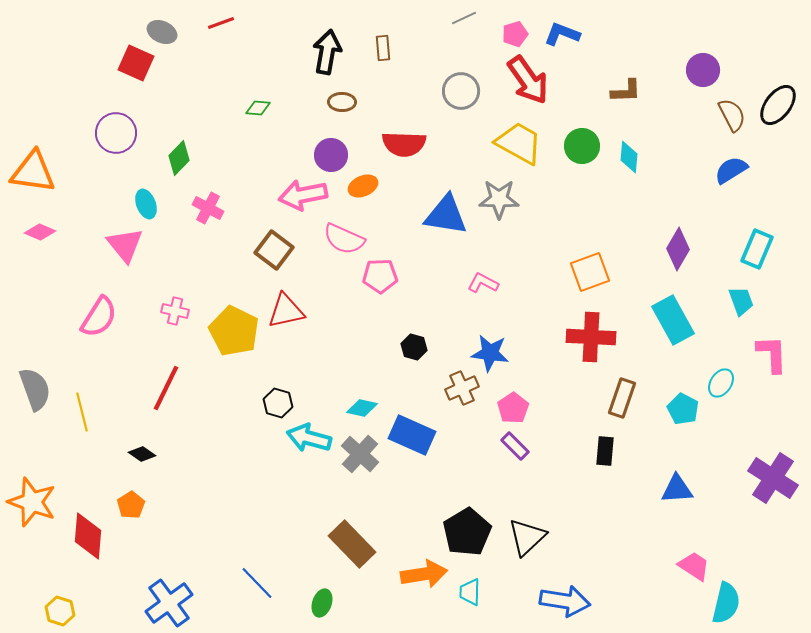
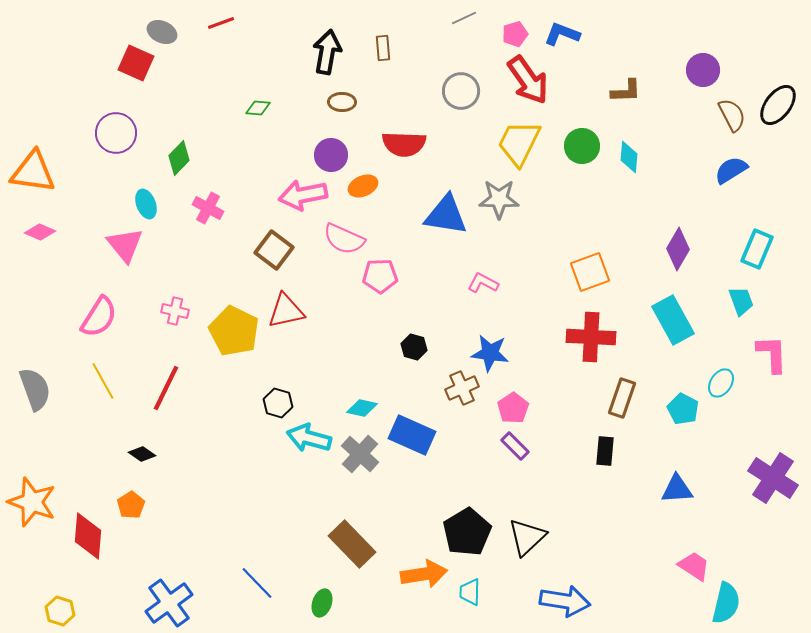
yellow trapezoid at (519, 143): rotated 93 degrees counterclockwise
yellow line at (82, 412): moved 21 px right, 31 px up; rotated 15 degrees counterclockwise
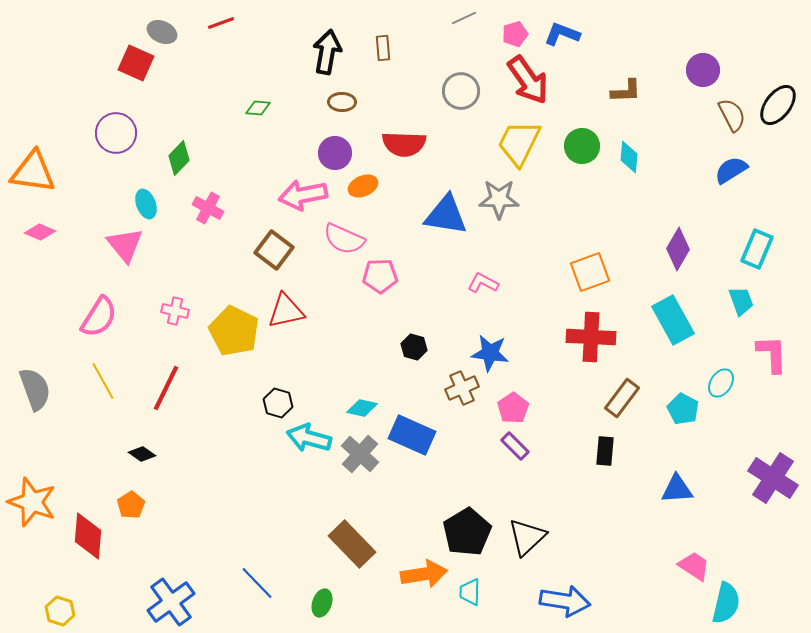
purple circle at (331, 155): moved 4 px right, 2 px up
brown rectangle at (622, 398): rotated 18 degrees clockwise
blue cross at (169, 603): moved 2 px right, 1 px up
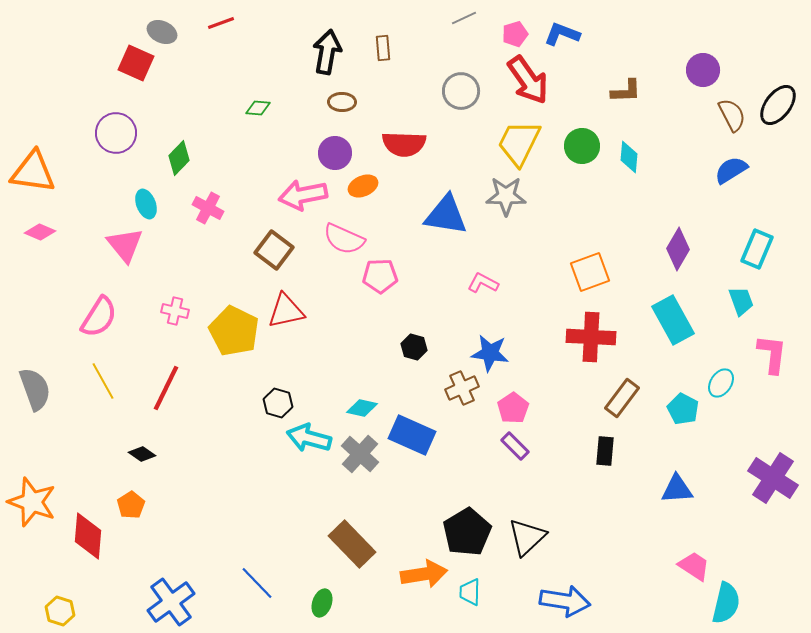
gray star at (499, 199): moved 7 px right, 3 px up
pink L-shape at (772, 354): rotated 9 degrees clockwise
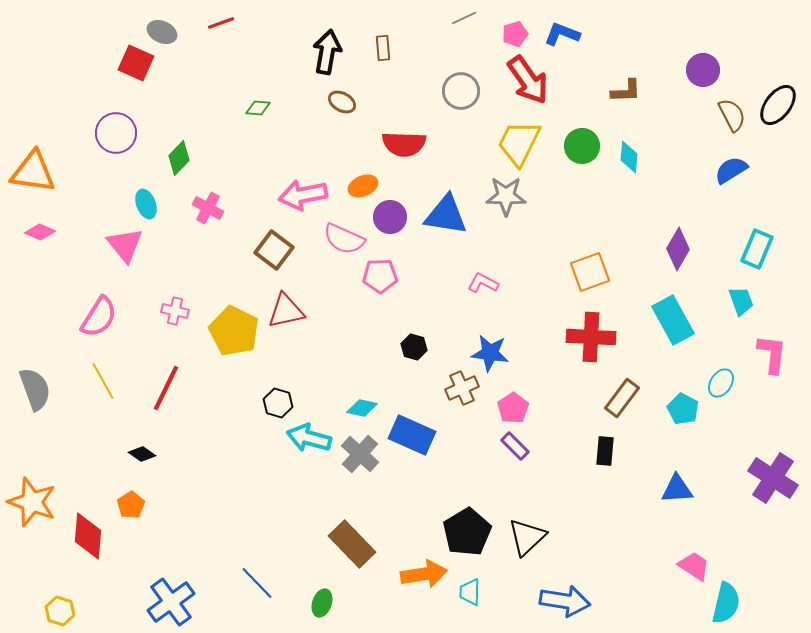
brown ellipse at (342, 102): rotated 28 degrees clockwise
purple circle at (335, 153): moved 55 px right, 64 px down
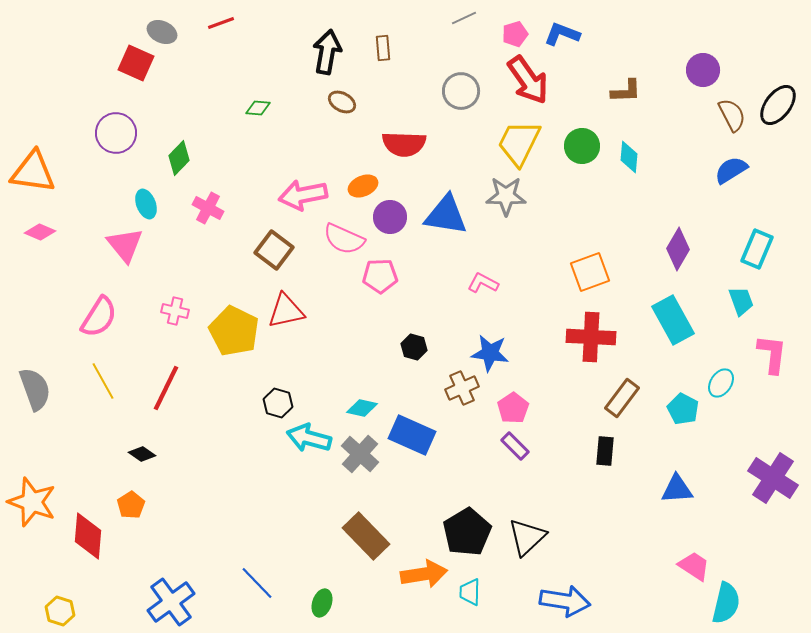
brown rectangle at (352, 544): moved 14 px right, 8 px up
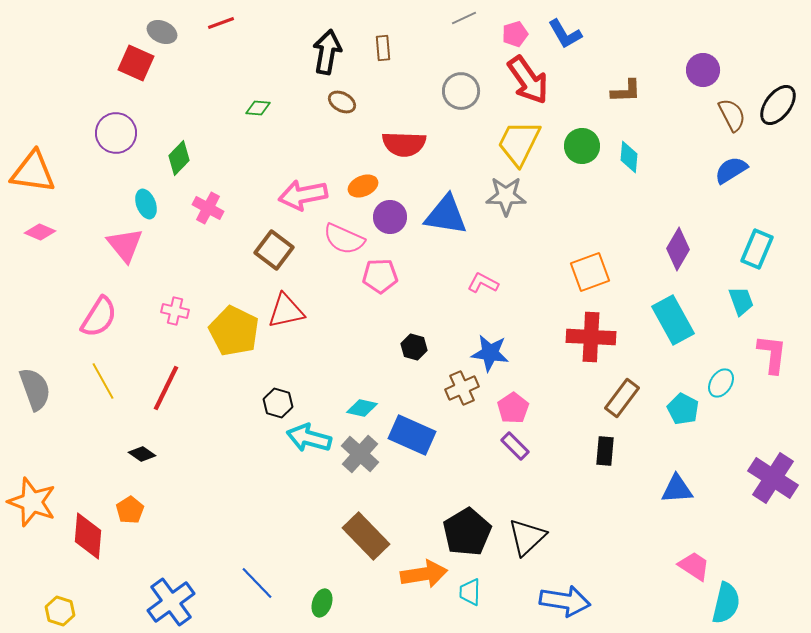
blue L-shape at (562, 34): moved 3 px right; rotated 141 degrees counterclockwise
orange pentagon at (131, 505): moved 1 px left, 5 px down
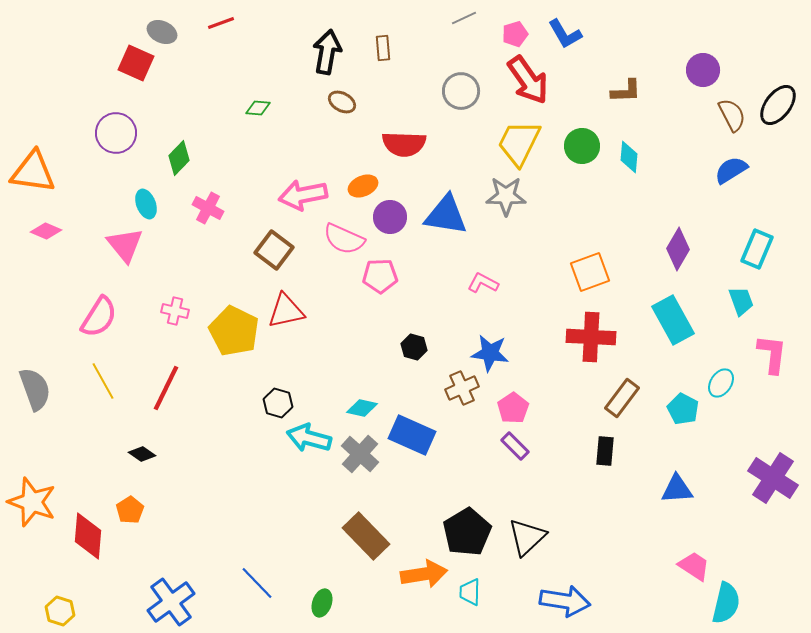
pink diamond at (40, 232): moved 6 px right, 1 px up
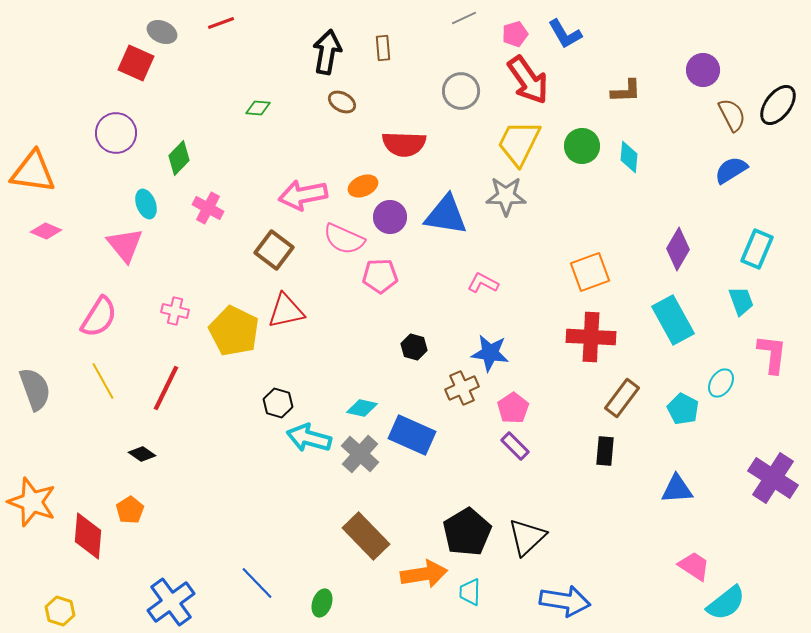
cyan semicircle at (726, 603): rotated 39 degrees clockwise
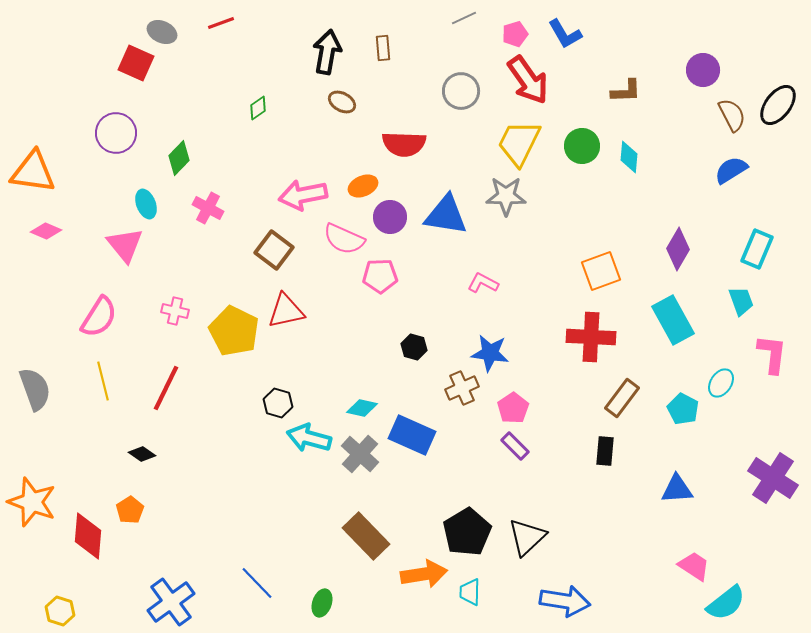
green diamond at (258, 108): rotated 40 degrees counterclockwise
orange square at (590, 272): moved 11 px right, 1 px up
yellow line at (103, 381): rotated 15 degrees clockwise
